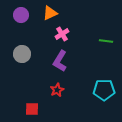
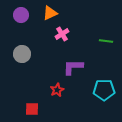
purple L-shape: moved 13 px right, 6 px down; rotated 60 degrees clockwise
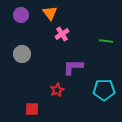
orange triangle: rotated 42 degrees counterclockwise
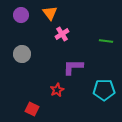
red square: rotated 24 degrees clockwise
